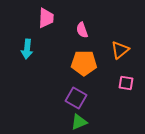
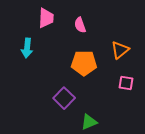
pink semicircle: moved 2 px left, 5 px up
cyan arrow: moved 1 px up
purple square: moved 12 px left; rotated 15 degrees clockwise
green triangle: moved 10 px right
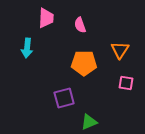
orange triangle: rotated 18 degrees counterclockwise
purple square: rotated 30 degrees clockwise
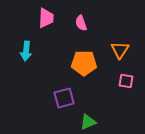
pink semicircle: moved 1 px right, 2 px up
cyan arrow: moved 1 px left, 3 px down
pink square: moved 2 px up
green triangle: moved 1 px left
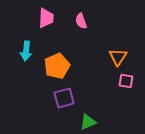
pink semicircle: moved 2 px up
orange triangle: moved 2 px left, 7 px down
orange pentagon: moved 27 px left, 3 px down; rotated 25 degrees counterclockwise
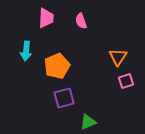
pink square: rotated 28 degrees counterclockwise
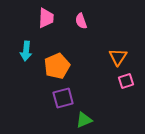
purple square: moved 1 px left
green triangle: moved 4 px left, 2 px up
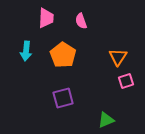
orange pentagon: moved 6 px right, 11 px up; rotated 15 degrees counterclockwise
green triangle: moved 22 px right
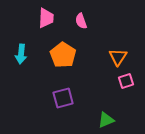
cyan arrow: moved 5 px left, 3 px down
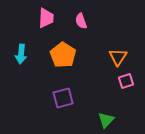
green triangle: rotated 24 degrees counterclockwise
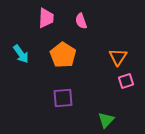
cyan arrow: rotated 42 degrees counterclockwise
purple square: rotated 10 degrees clockwise
